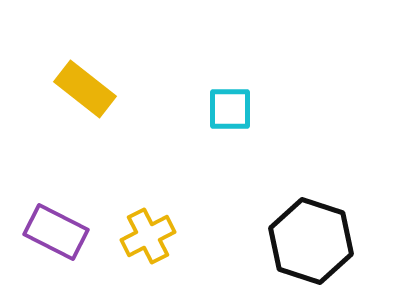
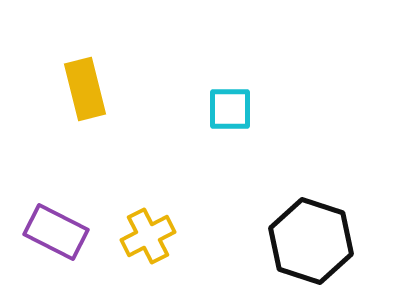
yellow rectangle: rotated 38 degrees clockwise
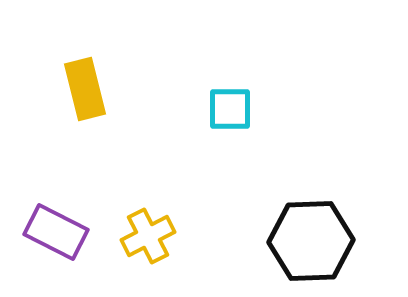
black hexagon: rotated 20 degrees counterclockwise
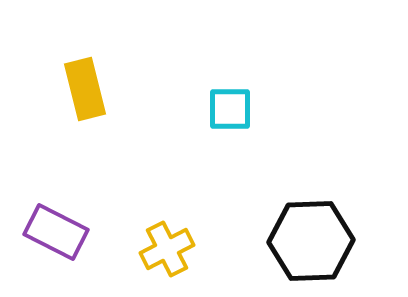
yellow cross: moved 19 px right, 13 px down
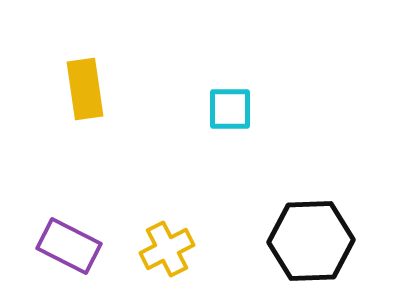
yellow rectangle: rotated 6 degrees clockwise
purple rectangle: moved 13 px right, 14 px down
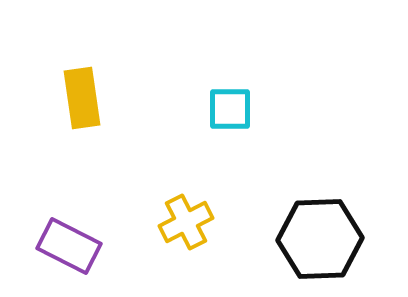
yellow rectangle: moved 3 px left, 9 px down
black hexagon: moved 9 px right, 2 px up
yellow cross: moved 19 px right, 27 px up
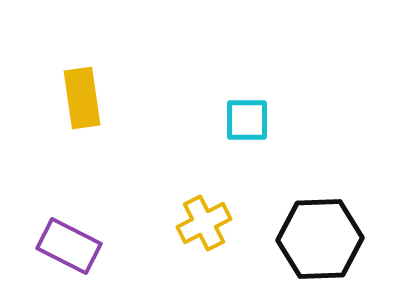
cyan square: moved 17 px right, 11 px down
yellow cross: moved 18 px right, 1 px down
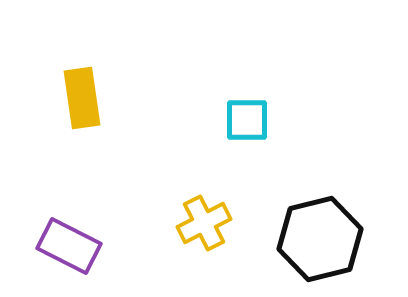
black hexagon: rotated 12 degrees counterclockwise
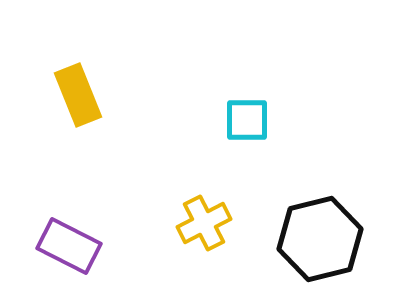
yellow rectangle: moved 4 px left, 3 px up; rotated 14 degrees counterclockwise
